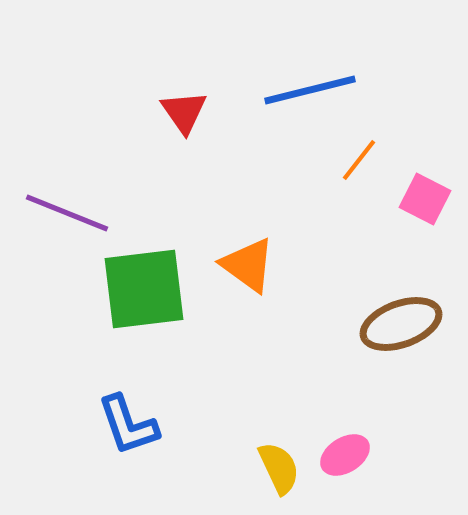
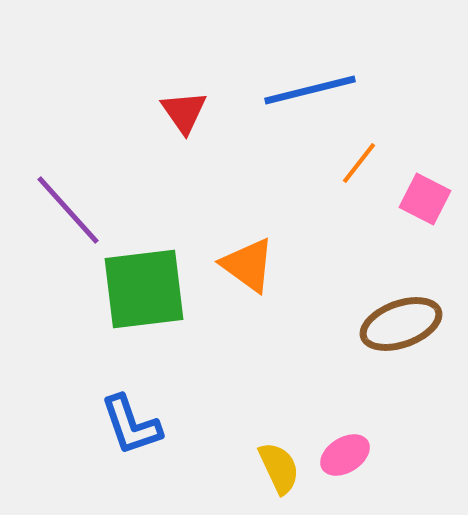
orange line: moved 3 px down
purple line: moved 1 px right, 3 px up; rotated 26 degrees clockwise
blue L-shape: moved 3 px right
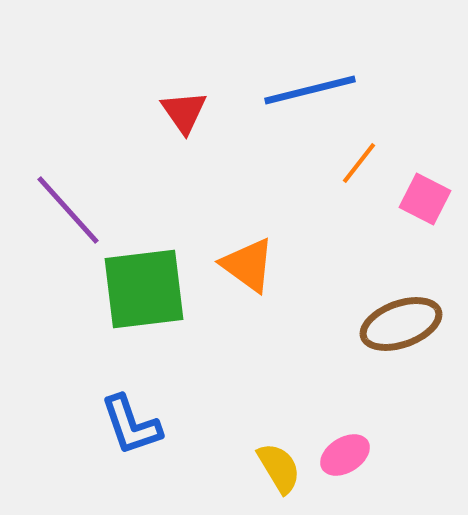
yellow semicircle: rotated 6 degrees counterclockwise
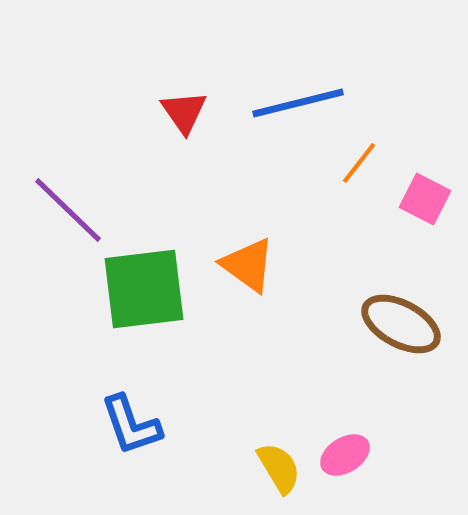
blue line: moved 12 px left, 13 px down
purple line: rotated 4 degrees counterclockwise
brown ellipse: rotated 48 degrees clockwise
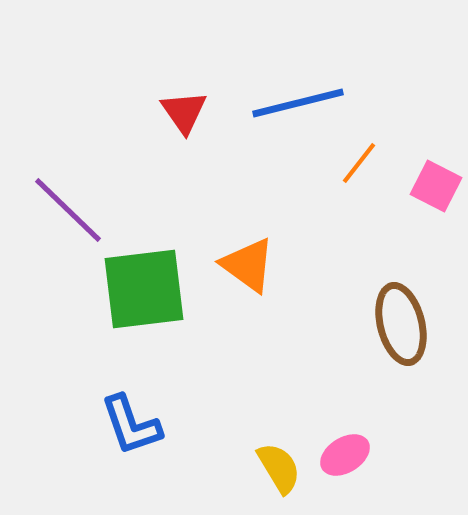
pink square: moved 11 px right, 13 px up
brown ellipse: rotated 48 degrees clockwise
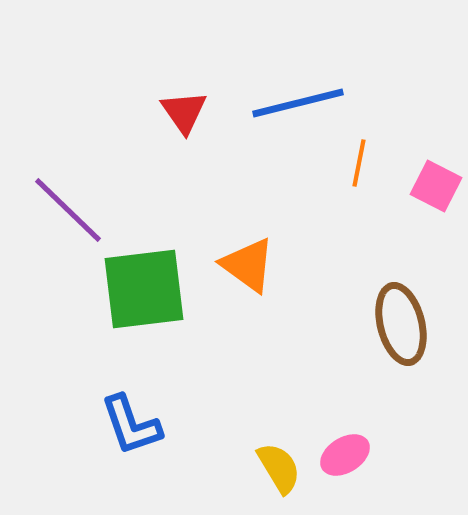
orange line: rotated 27 degrees counterclockwise
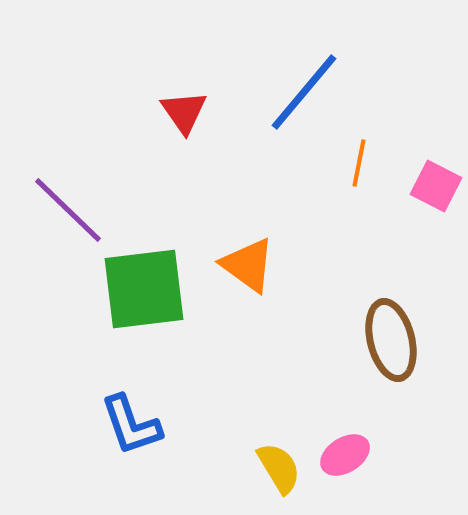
blue line: moved 6 px right, 11 px up; rotated 36 degrees counterclockwise
brown ellipse: moved 10 px left, 16 px down
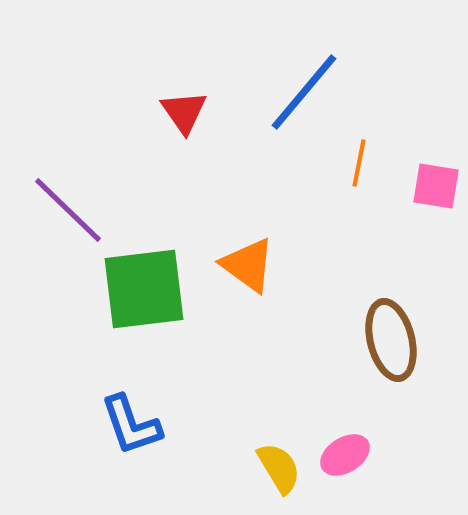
pink square: rotated 18 degrees counterclockwise
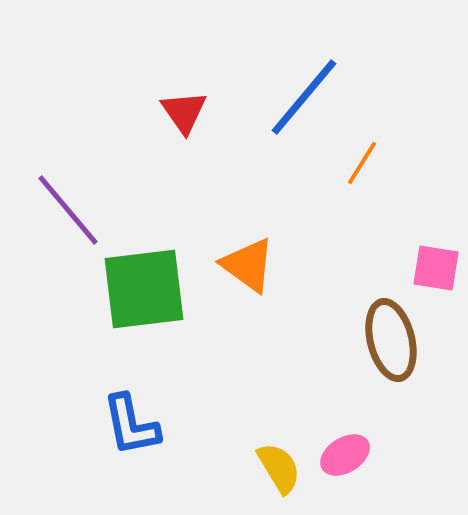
blue line: moved 5 px down
orange line: moved 3 px right; rotated 21 degrees clockwise
pink square: moved 82 px down
purple line: rotated 6 degrees clockwise
blue L-shape: rotated 8 degrees clockwise
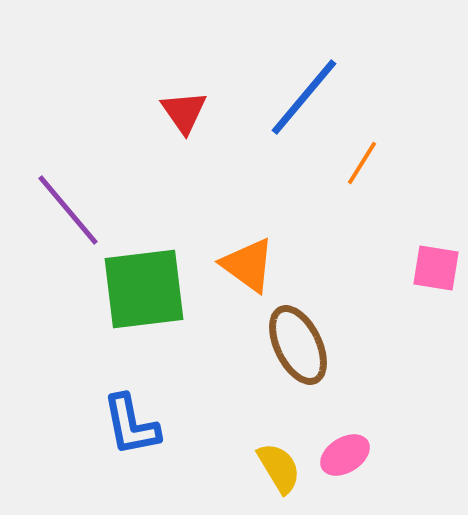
brown ellipse: moved 93 px left, 5 px down; rotated 12 degrees counterclockwise
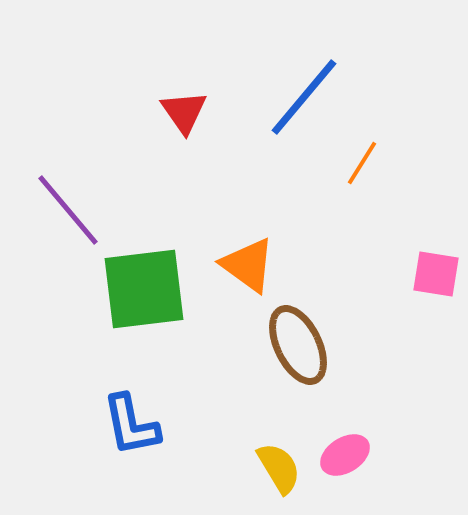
pink square: moved 6 px down
